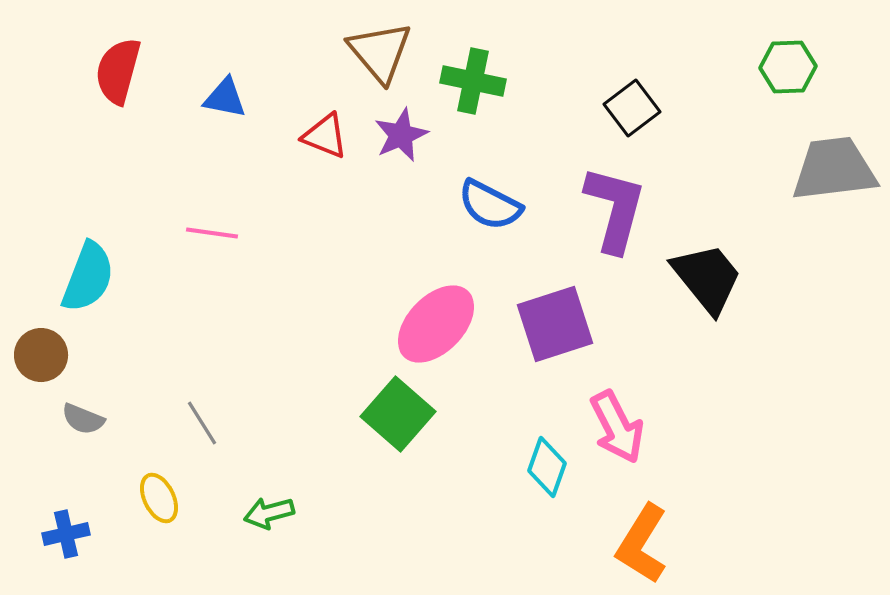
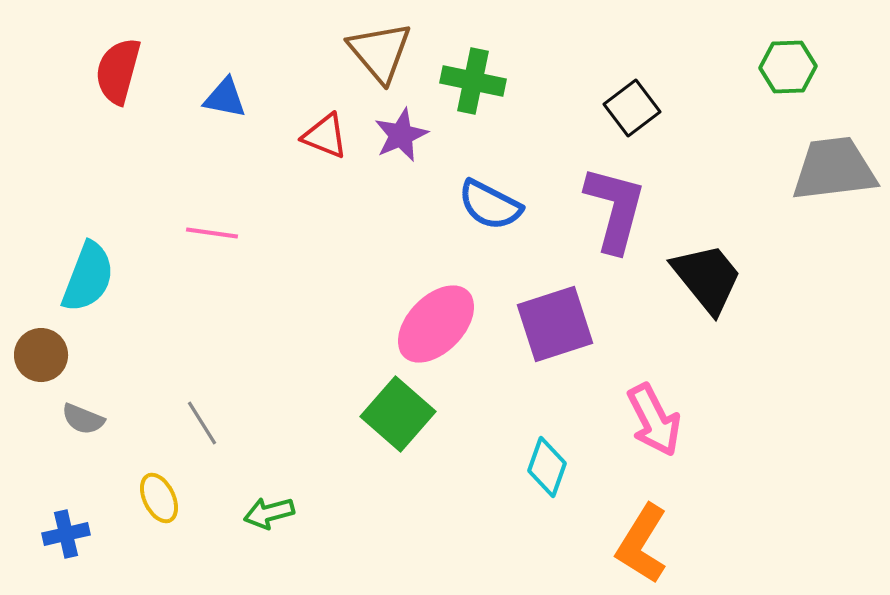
pink arrow: moved 37 px right, 7 px up
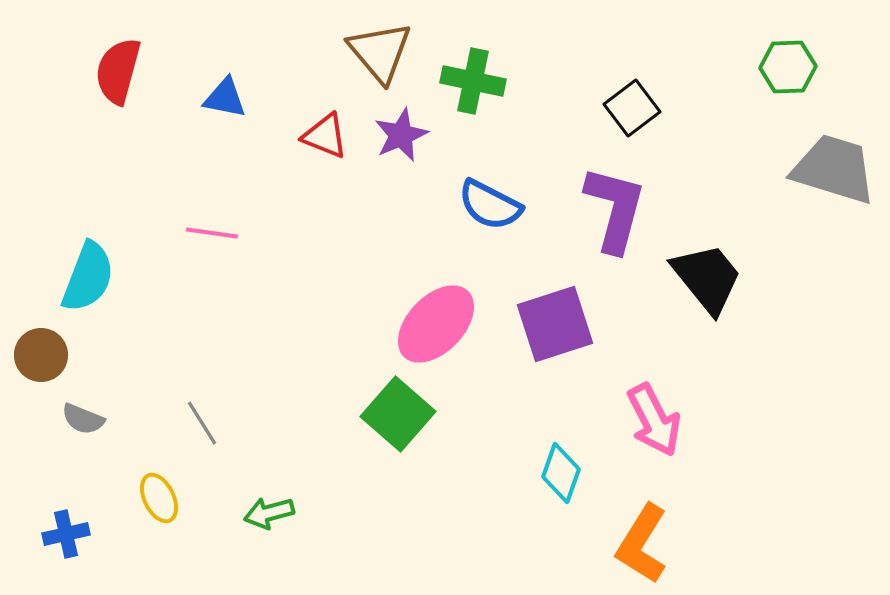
gray trapezoid: rotated 24 degrees clockwise
cyan diamond: moved 14 px right, 6 px down
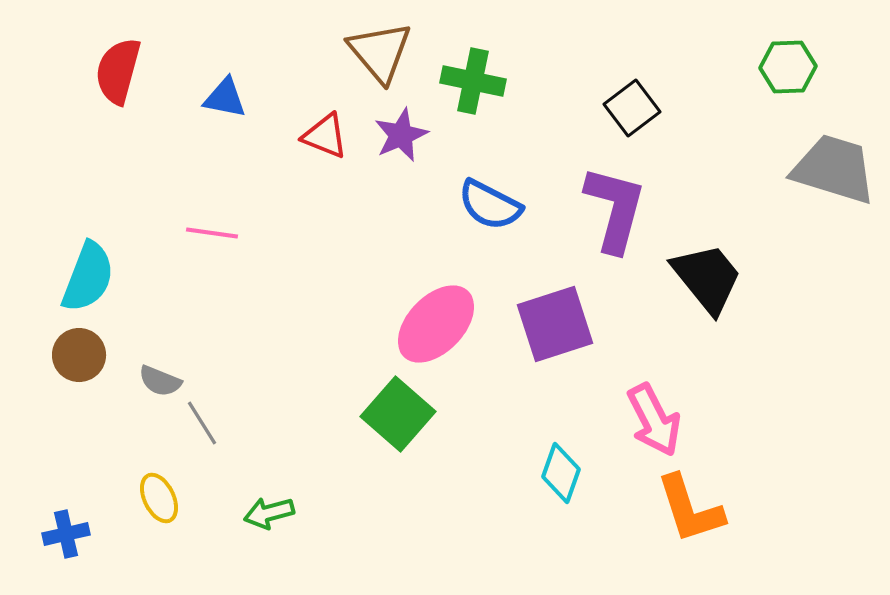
brown circle: moved 38 px right
gray semicircle: moved 77 px right, 38 px up
orange L-shape: moved 48 px right, 35 px up; rotated 50 degrees counterclockwise
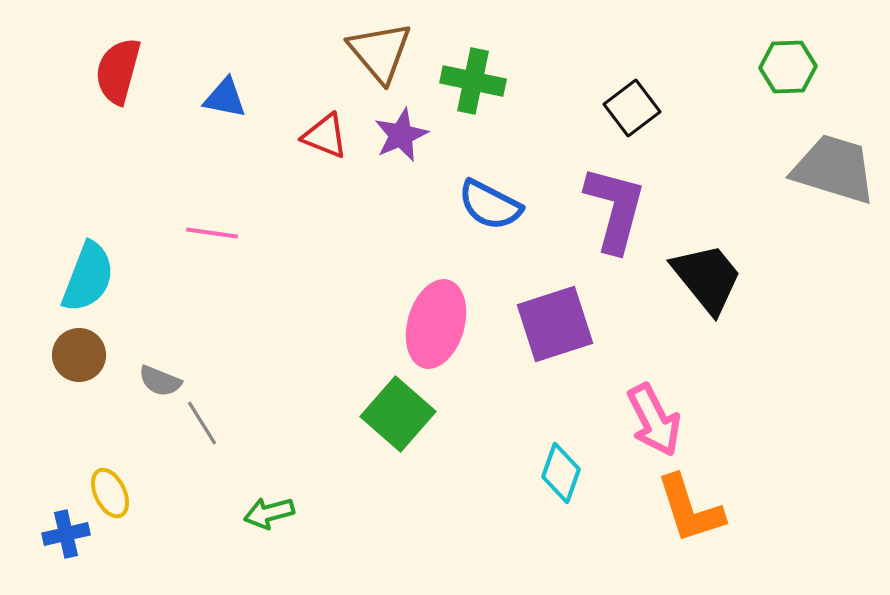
pink ellipse: rotated 28 degrees counterclockwise
yellow ellipse: moved 49 px left, 5 px up
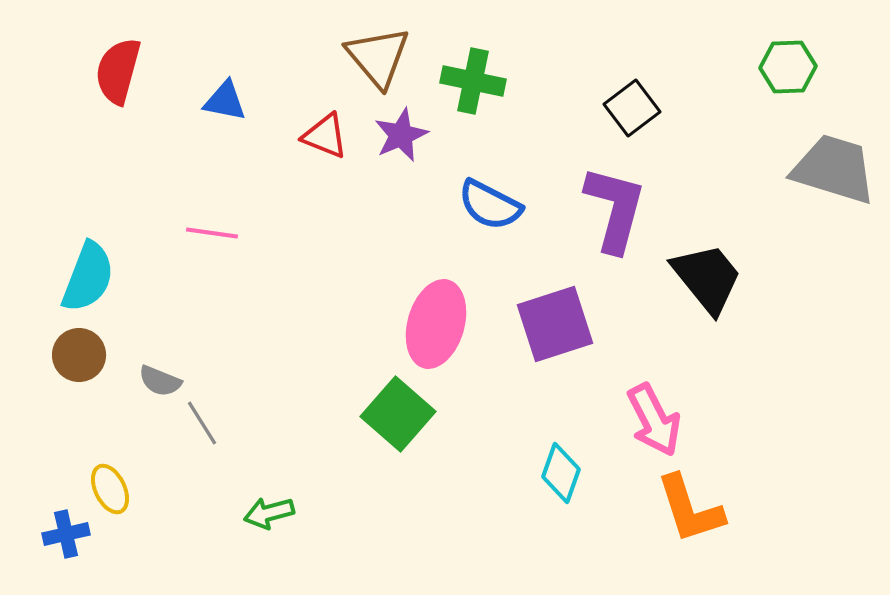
brown triangle: moved 2 px left, 5 px down
blue triangle: moved 3 px down
yellow ellipse: moved 4 px up
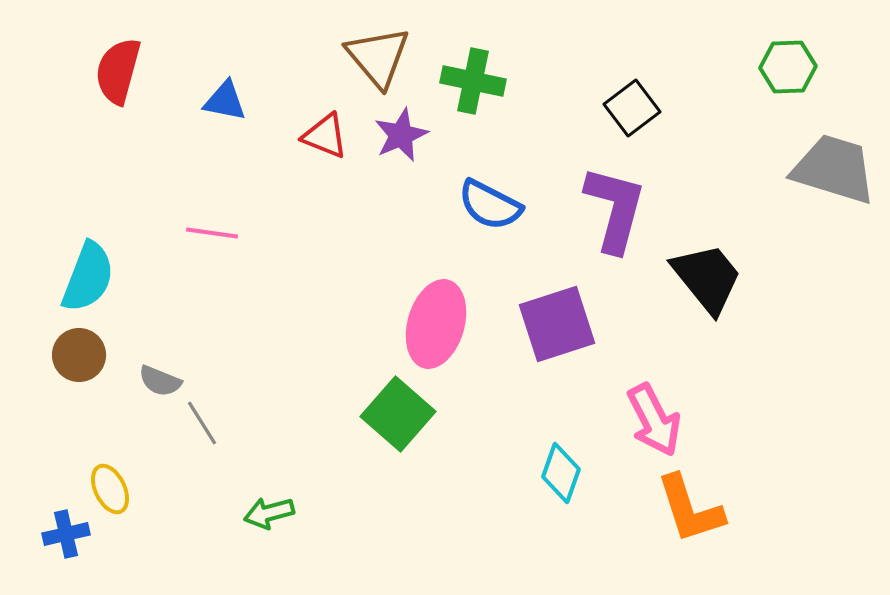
purple square: moved 2 px right
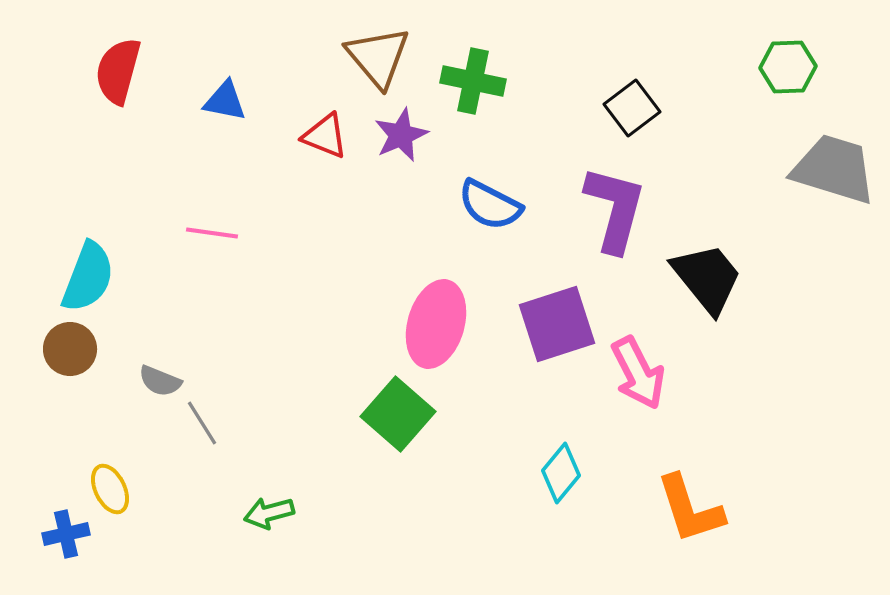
brown circle: moved 9 px left, 6 px up
pink arrow: moved 16 px left, 47 px up
cyan diamond: rotated 20 degrees clockwise
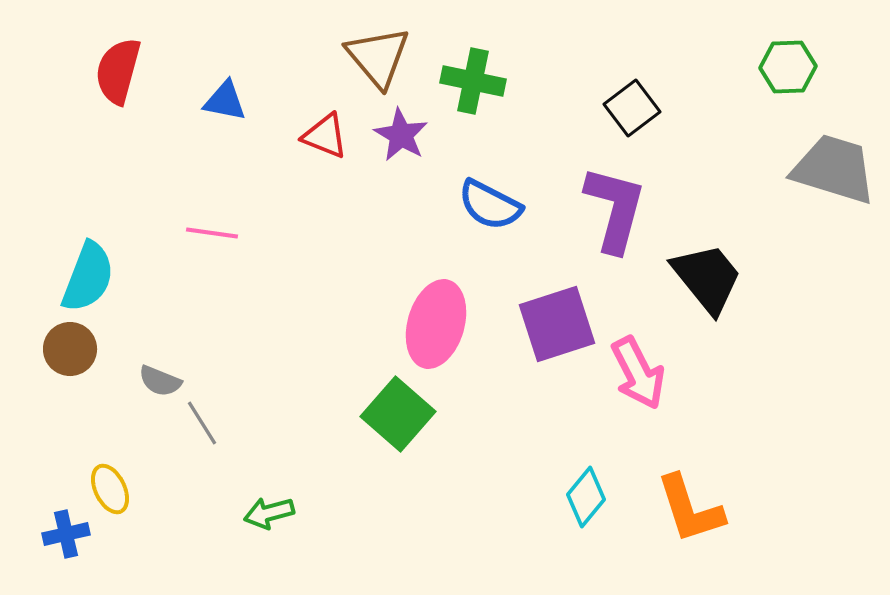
purple star: rotated 18 degrees counterclockwise
cyan diamond: moved 25 px right, 24 px down
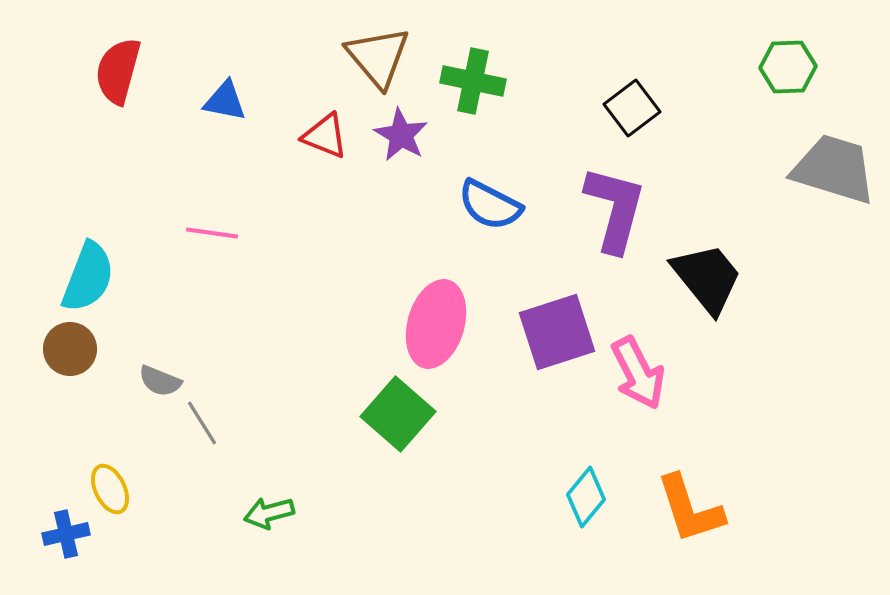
purple square: moved 8 px down
